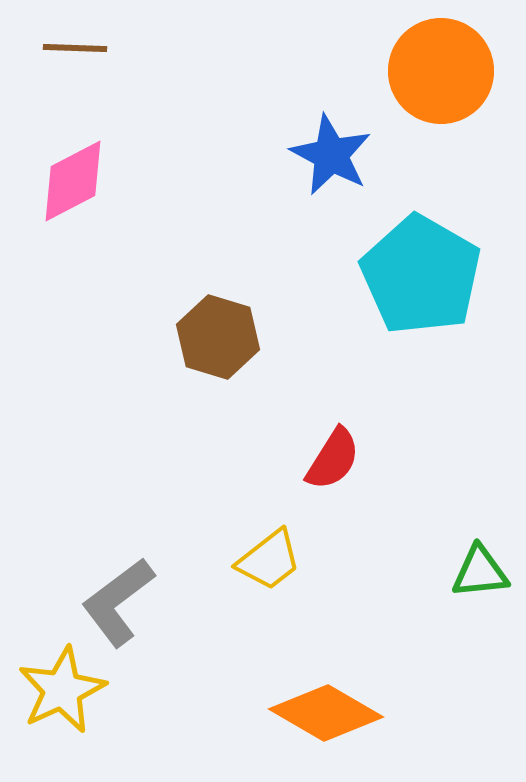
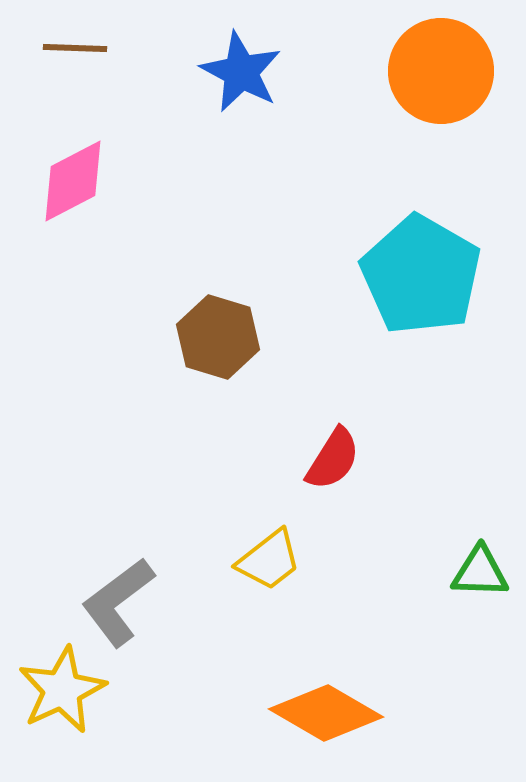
blue star: moved 90 px left, 83 px up
green triangle: rotated 8 degrees clockwise
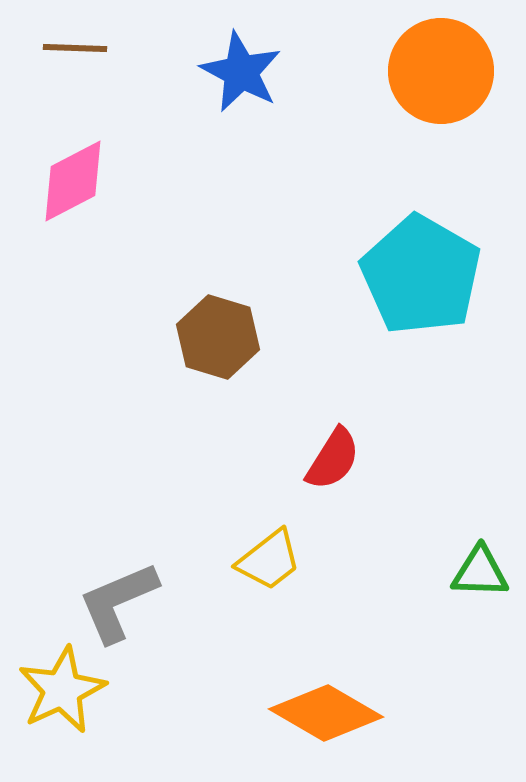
gray L-shape: rotated 14 degrees clockwise
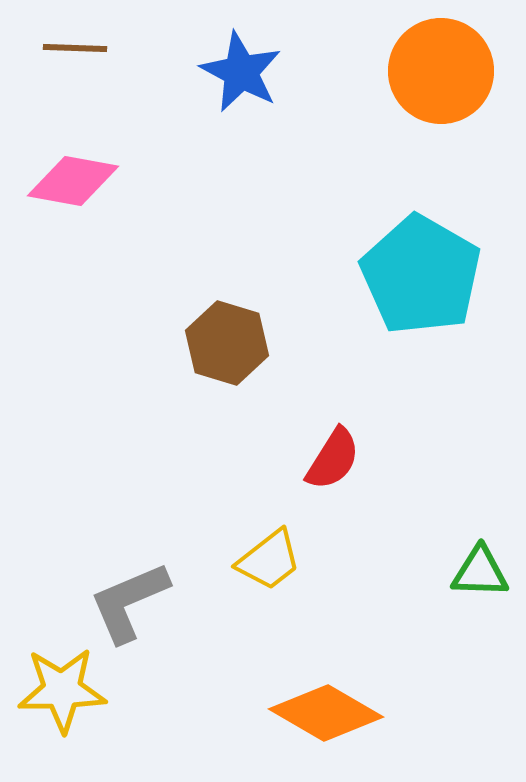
pink diamond: rotated 38 degrees clockwise
brown hexagon: moved 9 px right, 6 px down
gray L-shape: moved 11 px right
yellow star: rotated 24 degrees clockwise
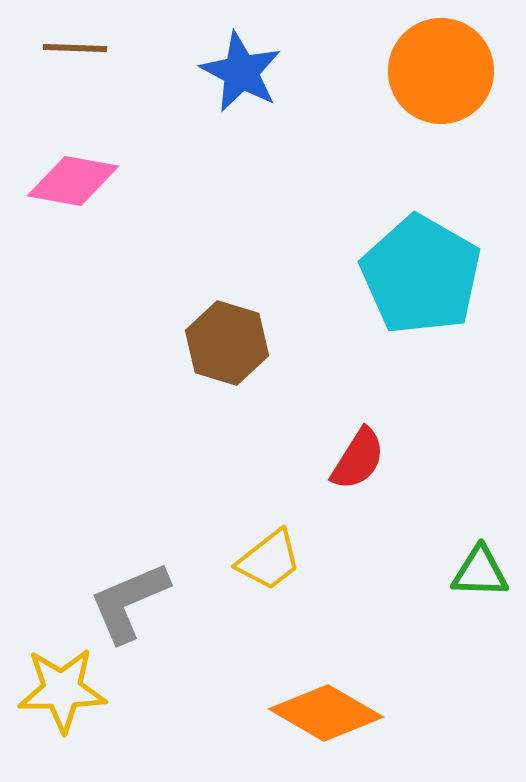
red semicircle: moved 25 px right
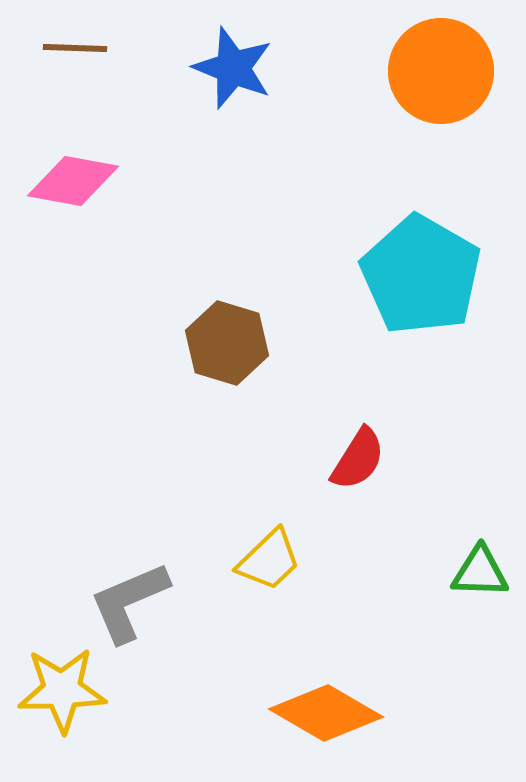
blue star: moved 8 px left, 4 px up; rotated 6 degrees counterclockwise
yellow trapezoid: rotated 6 degrees counterclockwise
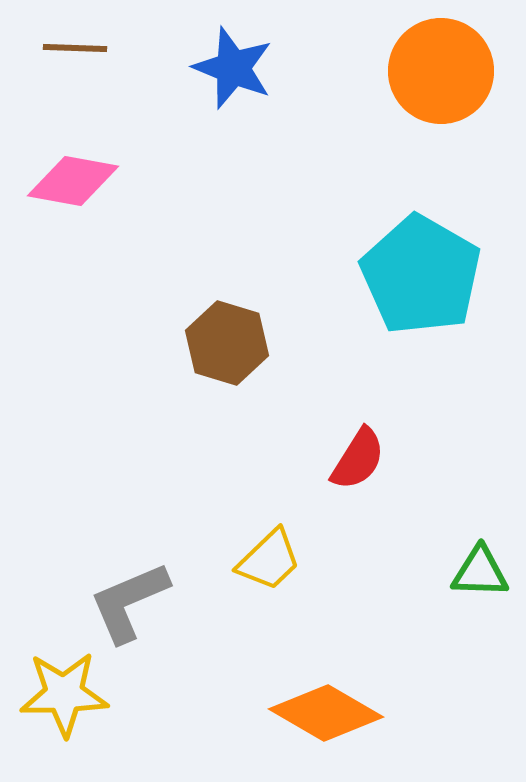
yellow star: moved 2 px right, 4 px down
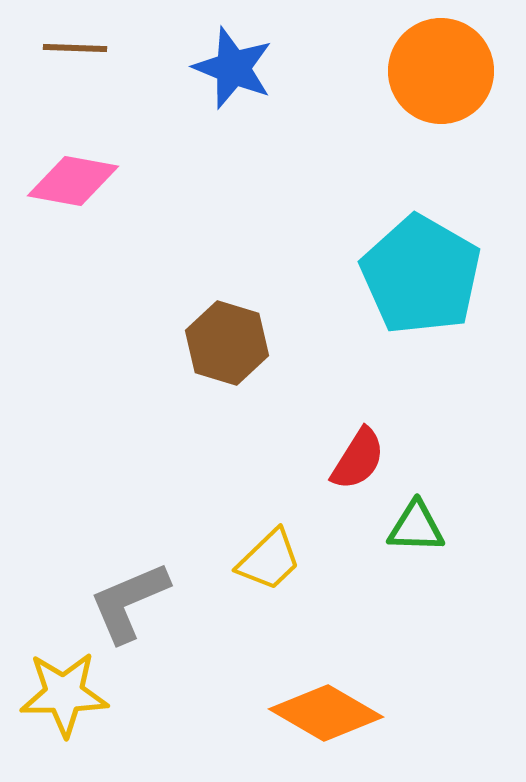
green triangle: moved 64 px left, 45 px up
